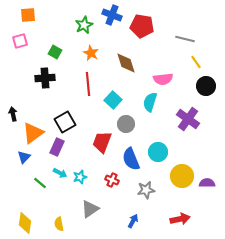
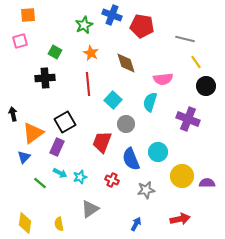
purple cross: rotated 15 degrees counterclockwise
blue arrow: moved 3 px right, 3 px down
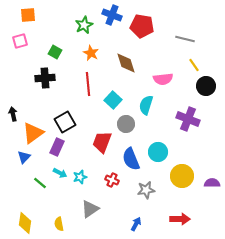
yellow line: moved 2 px left, 3 px down
cyan semicircle: moved 4 px left, 3 px down
purple semicircle: moved 5 px right
red arrow: rotated 12 degrees clockwise
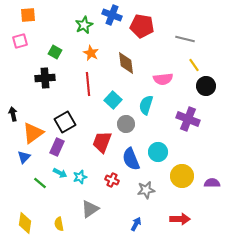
brown diamond: rotated 10 degrees clockwise
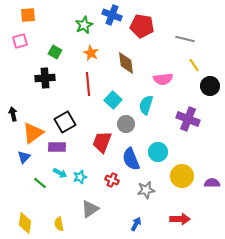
black circle: moved 4 px right
purple rectangle: rotated 66 degrees clockwise
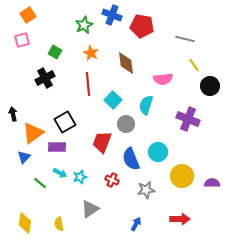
orange square: rotated 28 degrees counterclockwise
pink square: moved 2 px right, 1 px up
black cross: rotated 24 degrees counterclockwise
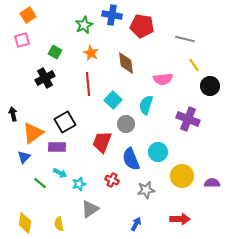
blue cross: rotated 12 degrees counterclockwise
cyan star: moved 1 px left, 7 px down
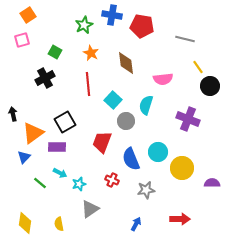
yellow line: moved 4 px right, 2 px down
gray circle: moved 3 px up
yellow circle: moved 8 px up
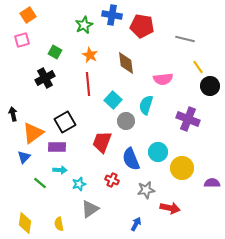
orange star: moved 1 px left, 2 px down
cyan arrow: moved 3 px up; rotated 24 degrees counterclockwise
red arrow: moved 10 px left, 11 px up; rotated 12 degrees clockwise
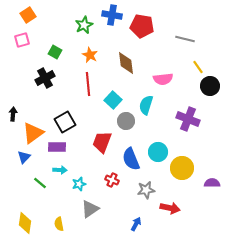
black arrow: rotated 16 degrees clockwise
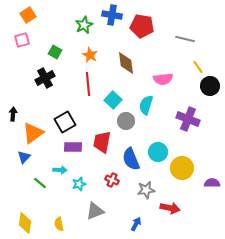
red trapezoid: rotated 10 degrees counterclockwise
purple rectangle: moved 16 px right
gray triangle: moved 5 px right, 2 px down; rotated 12 degrees clockwise
